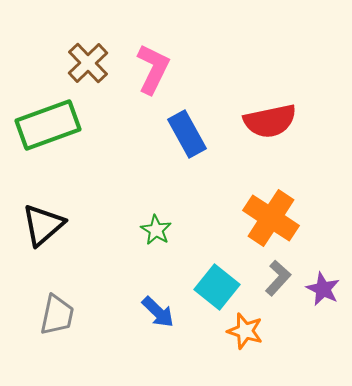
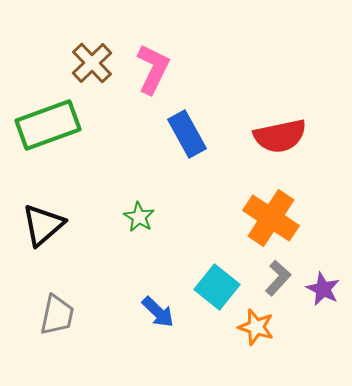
brown cross: moved 4 px right
red semicircle: moved 10 px right, 15 px down
green star: moved 17 px left, 13 px up
orange star: moved 11 px right, 4 px up
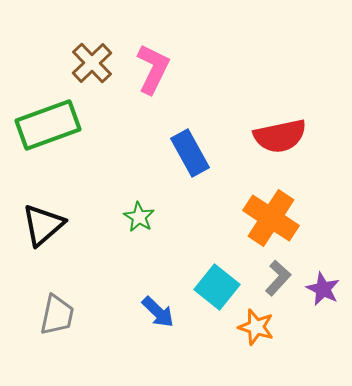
blue rectangle: moved 3 px right, 19 px down
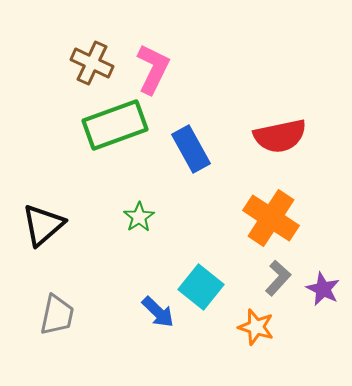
brown cross: rotated 21 degrees counterclockwise
green rectangle: moved 67 px right
blue rectangle: moved 1 px right, 4 px up
green star: rotated 8 degrees clockwise
cyan square: moved 16 px left
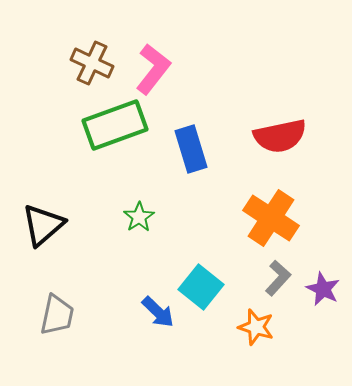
pink L-shape: rotated 12 degrees clockwise
blue rectangle: rotated 12 degrees clockwise
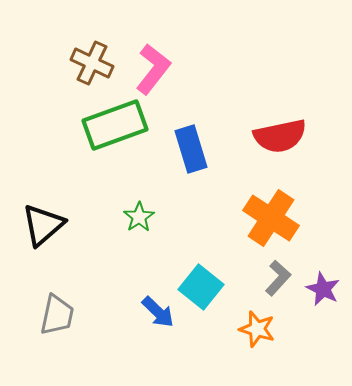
orange star: moved 1 px right, 2 px down
